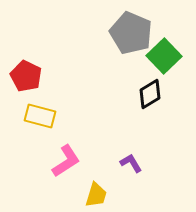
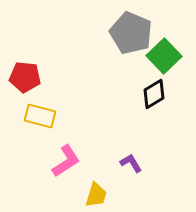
red pentagon: moved 1 px left, 1 px down; rotated 20 degrees counterclockwise
black diamond: moved 4 px right
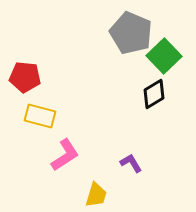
pink L-shape: moved 1 px left, 6 px up
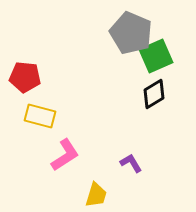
green square: moved 8 px left; rotated 20 degrees clockwise
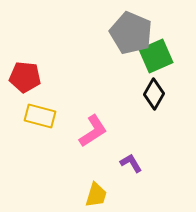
black diamond: rotated 28 degrees counterclockwise
pink L-shape: moved 28 px right, 24 px up
